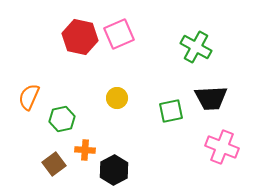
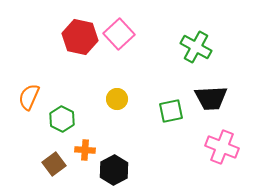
pink square: rotated 20 degrees counterclockwise
yellow circle: moved 1 px down
green hexagon: rotated 20 degrees counterclockwise
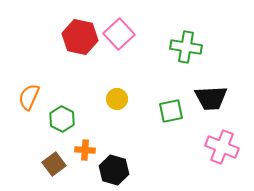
green cross: moved 10 px left; rotated 20 degrees counterclockwise
black hexagon: rotated 16 degrees counterclockwise
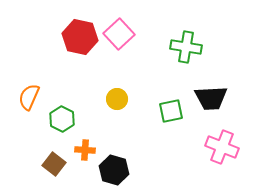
brown square: rotated 15 degrees counterclockwise
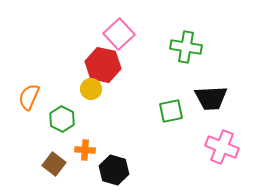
red hexagon: moved 23 px right, 28 px down
yellow circle: moved 26 px left, 10 px up
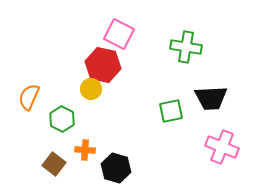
pink square: rotated 20 degrees counterclockwise
black hexagon: moved 2 px right, 2 px up
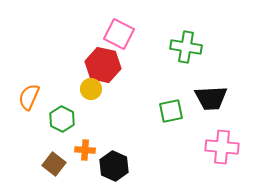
pink cross: rotated 16 degrees counterclockwise
black hexagon: moved 2 px left, 2 px up; rotated 8 degrees clockwise
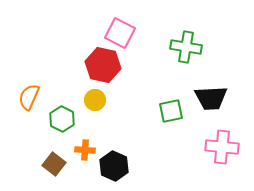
pink square: moved 1 px right, 1 px up
yellow circle: moved 4 px right, 11 px down
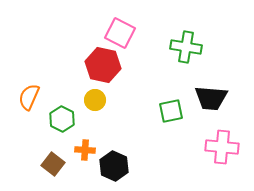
black trapezoid: rotated 8 degrees clockwise
brown square: moved 1 px left
